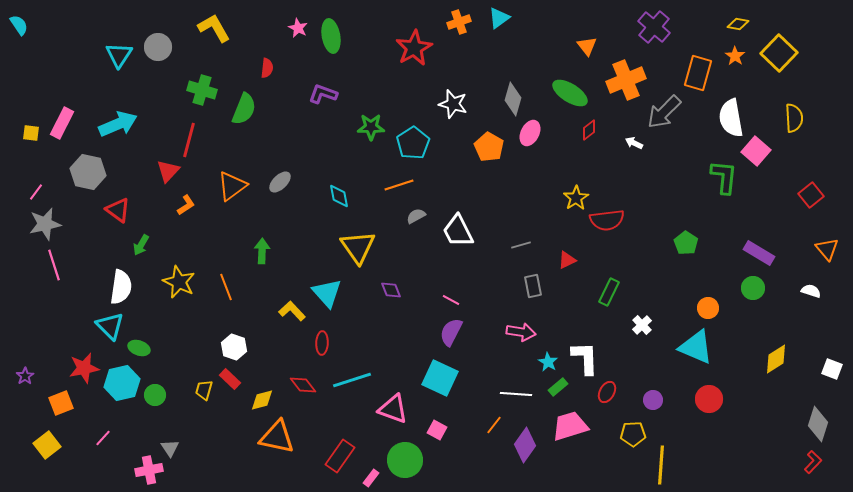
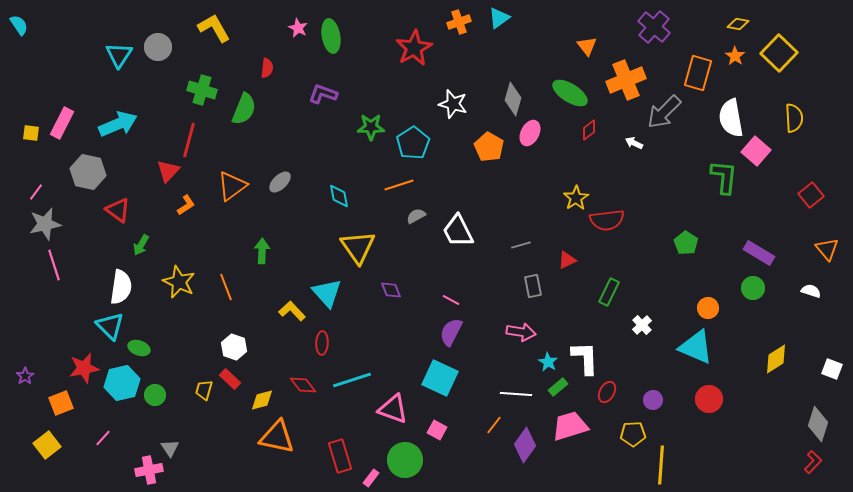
red rectangle at (340, 456): rotated 52 degrees counterclockwise
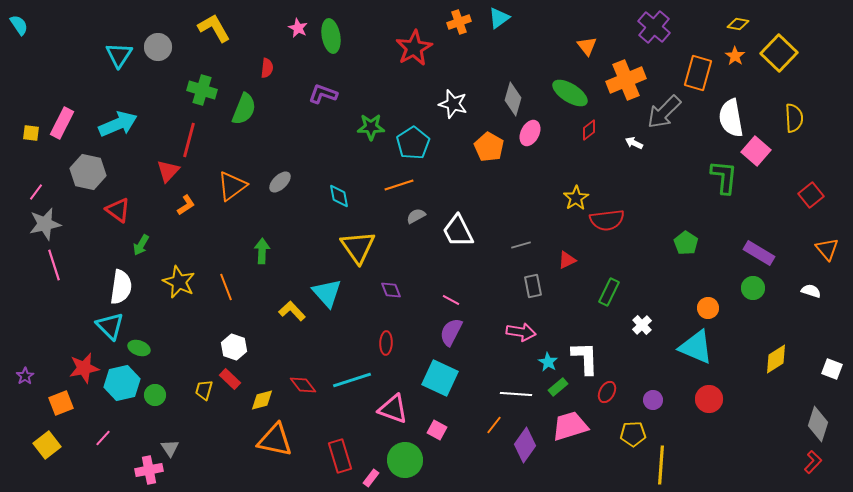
red ellipse at (322, 343): moved 64 px right
orange triangle at (277, 437): moved 2 px left, 3 px down
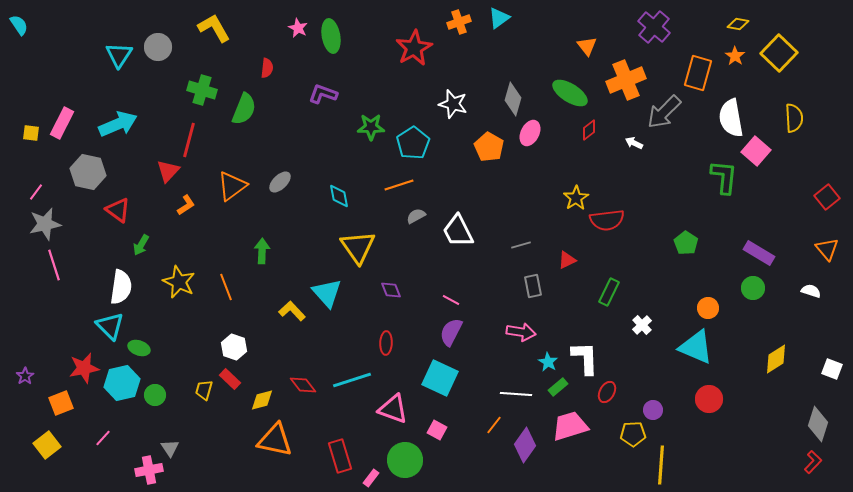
red square at (811, 195): moved 16 px right, 2 px down
purple circle at (653, 400): moved 10 px down
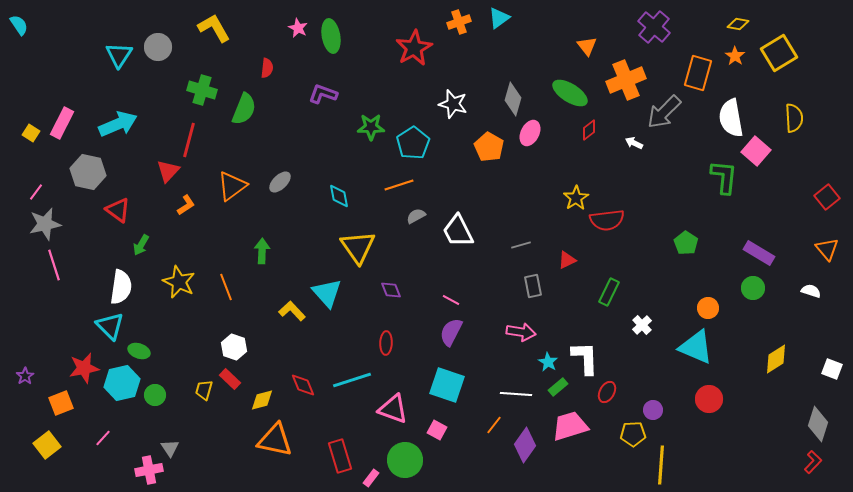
yellow square at (779, 53): rotated 15 degrees clockwise
yellow square at (31, 133): rotated 24 degrees clockwise
green ellipse at (139, 348): moved 3 px down
cyan square at (440, 378): moved 7 px right, 7 px down; rotated 6 degrees counterclockwise
red diamond at (303, 385): rotated 16 degrees clockwise
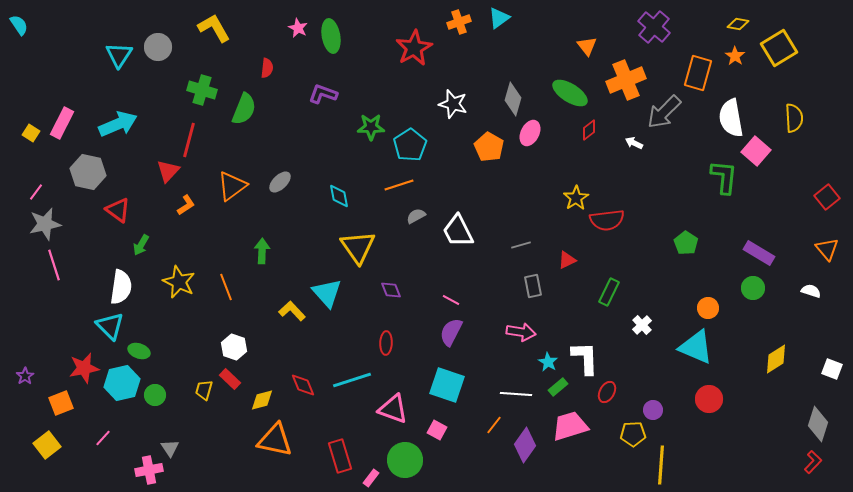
yellow square at (779, 53): moved 5 px up
cyan pentagon at (413, 143): moved 3 px left, 2 px down
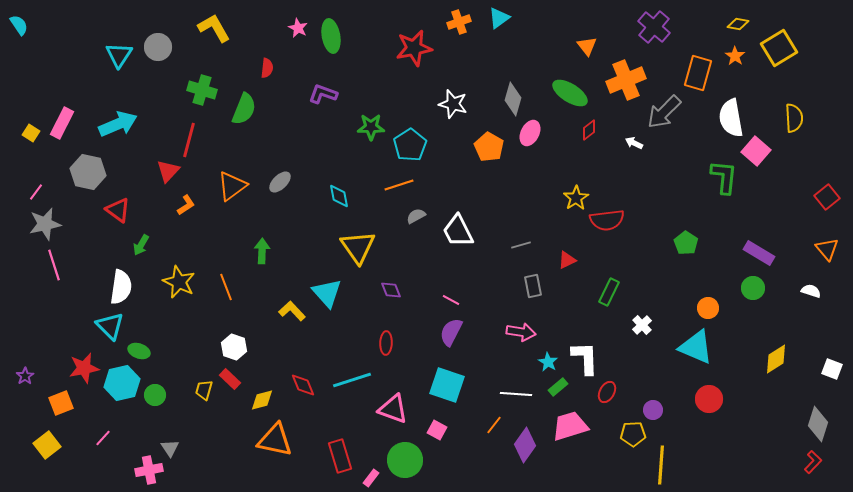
red star at (414, 48): rotated 18 degrees clockwise
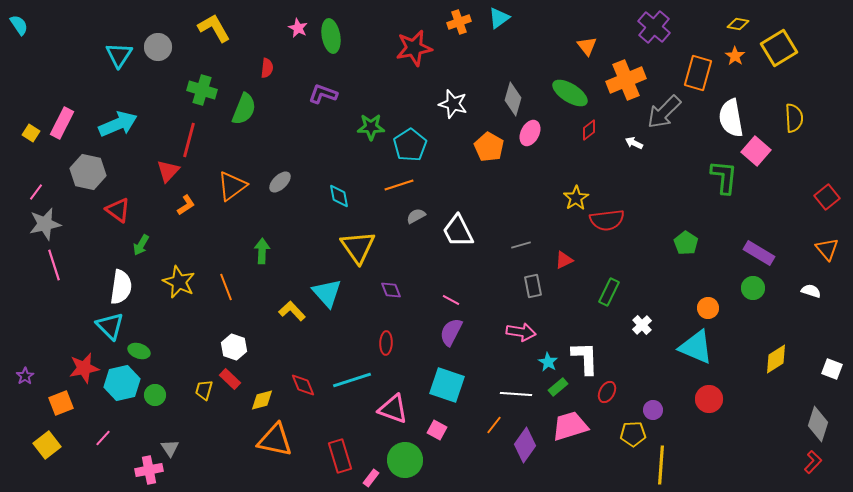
red triangle at (567, 260): moved 3 px left
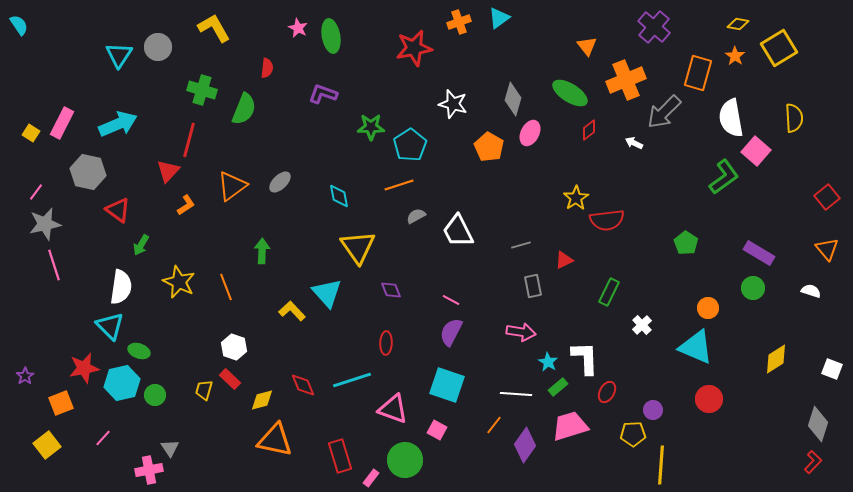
green L-shape at (724, 177): rotated 48 degrees clockwise
